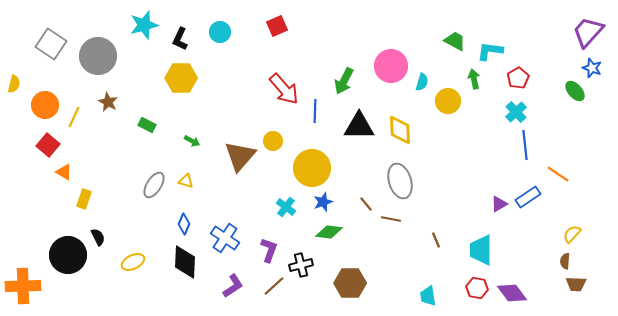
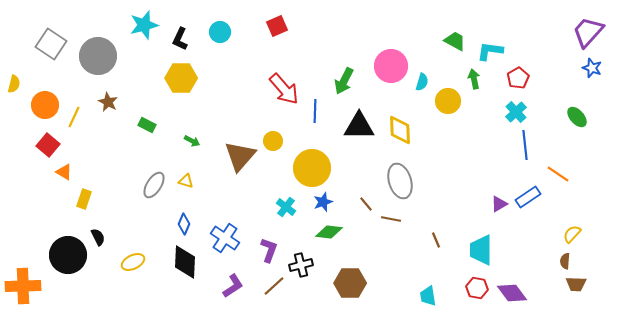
green ellipse at (575, 91): moved 2 px right, 26 px down
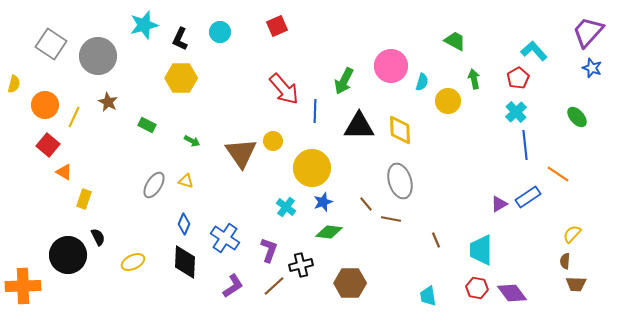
cyan L-shape at (490, 51): moved 44 px right; rotated 40 degrees clockwise
brown triangle at (240, 156): moved 1 px right, 3 px up; rotated 16 degrees counterclockwise
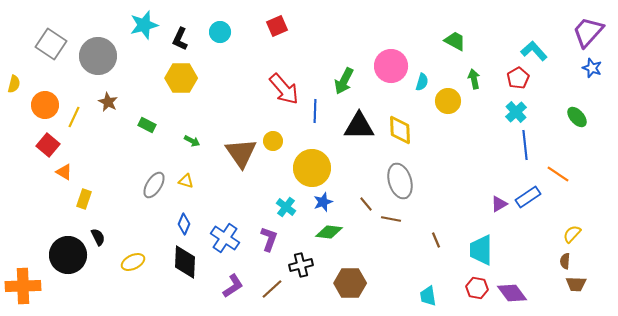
purple L-shape at (269, 250): moved 11 px up
brown line at (274, 286): moved 2 px left, 3 px down
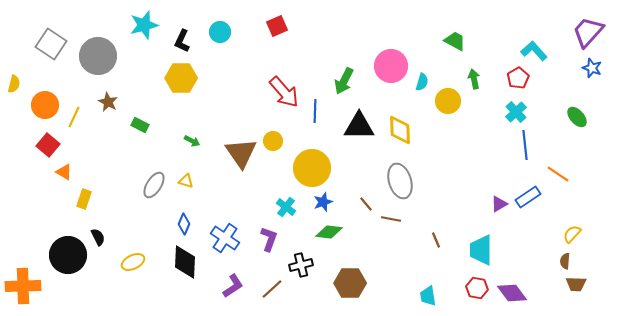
black L-shape at (180, 39): moved 2 px right, 2 px down
red arrow at (284, 89): moved 3 px down
green rectangle at (147, 125): moved 7 px left
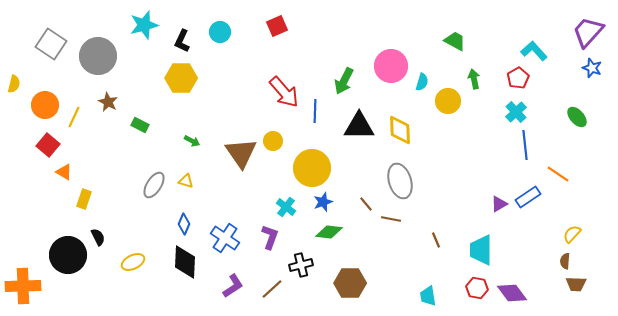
purple L-shape at (269, 239): moved 1 px right, 2 px up
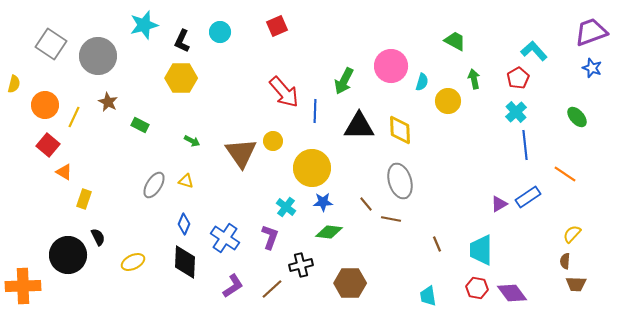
purple trapezoid at (588, 32): moved 3 px right; rotated 28 degrees clockwise
orange line at (558, 174): moved 7 px right
blue star at (323, 202): rotated 18 degrees clockwise
brown line at (436, 240): moved 1 px right, 4 px down
